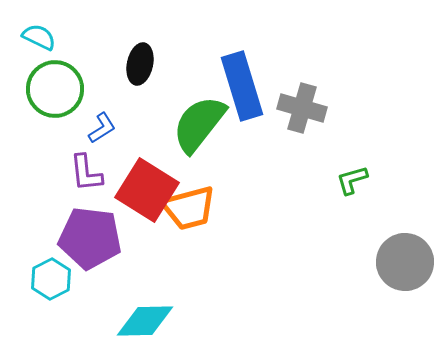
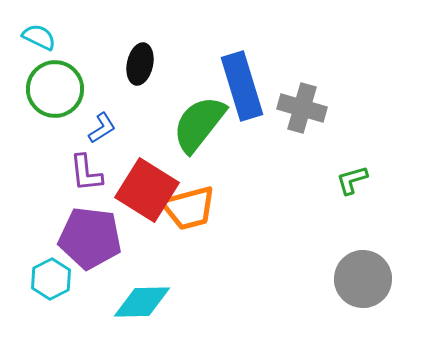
gray circle: moved 42 px left, 17 px down
cyan diamond: moved 3 px left, 19 px up
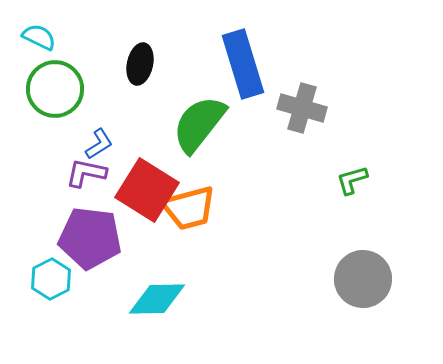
blue rectangle: moved 1 px right, 22 px up
blue L-shape: moved 3 px left, 16 px down
purple L-shape: rotated 108 degrees clockwise
cyan diamond: moved 15 px right, 3 px up
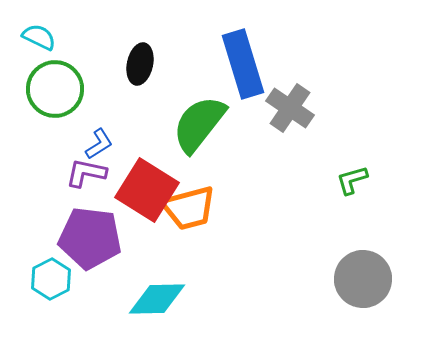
gray cross: moved 12 px left; rotated 18 degrees clockwise
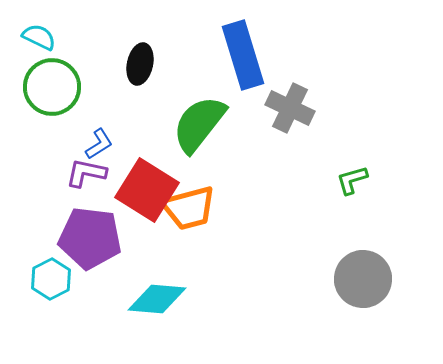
blue rectangle: moved 9 px up
green circle: moved 3 px left, 2 px up
gray cross: rotated 9 degrees counterclockwise
cyan diamond: rotated 6 degrees clockwise
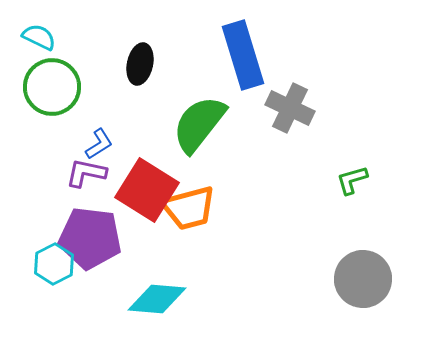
cyan hexagon: moved 3 px right, 15 px up
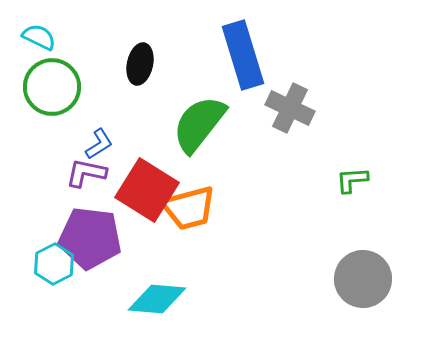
green L-shape: rotated 12 degrees clockwise
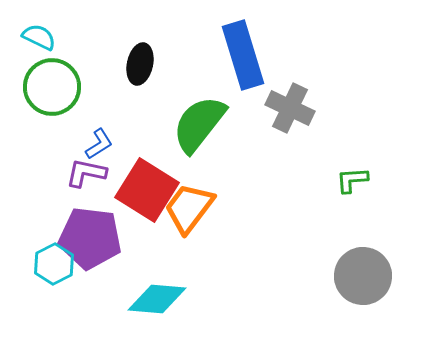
orange trapezoid: rotated 142 degrees clockwise
gray circle: moved 3 px up
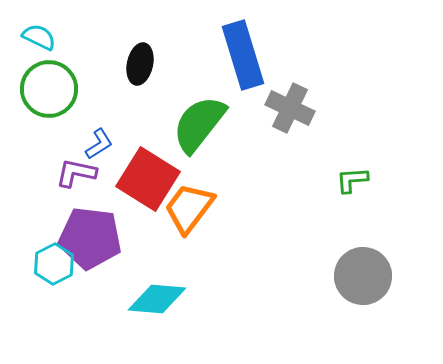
green circle: moved 3 px left, 2 px down
purple L-shape: moved 10 px left
red square: moved 1 px right, 11 px up
